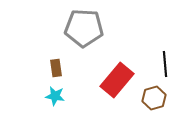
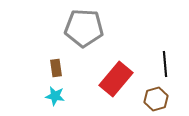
red rectangle: moved 1 px left, 1 px up
brown hexagon: moved 2 px right, 1 px down
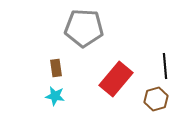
black line: moved 2 px down
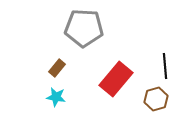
brown rectangle: moved 1 px right; rotated 48 degrees clockwise
cyan star: moved 1 px right, 1 px down
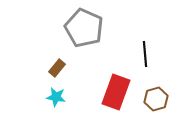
gray pentagon: rotated 21 degrees clockwise
black line: moved 20 px left, 12 px up
red rectangle: moved 13 px down; rotated 20 degrees counterclockwise
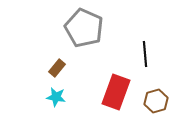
brown hexagon: moved 2 px down
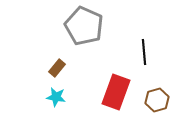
gray pentagon: moved 2 px up
black line: moved 1 px left, 2 px up
brown hexagon: moved 1 px right, 1 px up
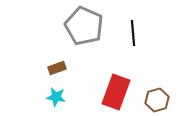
black line: moved 11 px left, 19 px up
brown rectangle: rotated 30 degrees clockwise
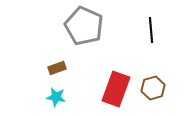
black line: moved 18 px right, 3 px up
red rectangle: moved 3 px up
brown hexagon: moved 4 px left, 12 px up
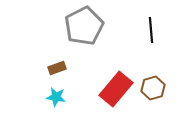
gray pentagon: rotated 21 degrees clockwise
red rectangle: rotated 20 degrees clockwise
